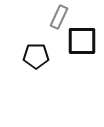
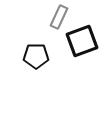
black square: rotated 20 degrees counterclockwise
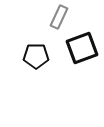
black square: moved 7 px down
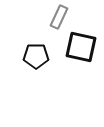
black square: moved 1 px left, 1 px up; rotated 32 degrees clockwise
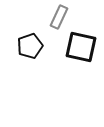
black pentagon: moved 6 px left, 10 px up; rotated 20 degrees counterclockwise
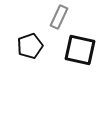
black square: moved 1 px left, 3 px down
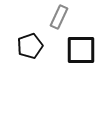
black square: moved 1 px right; rotated 12 degrees counterclockwise
